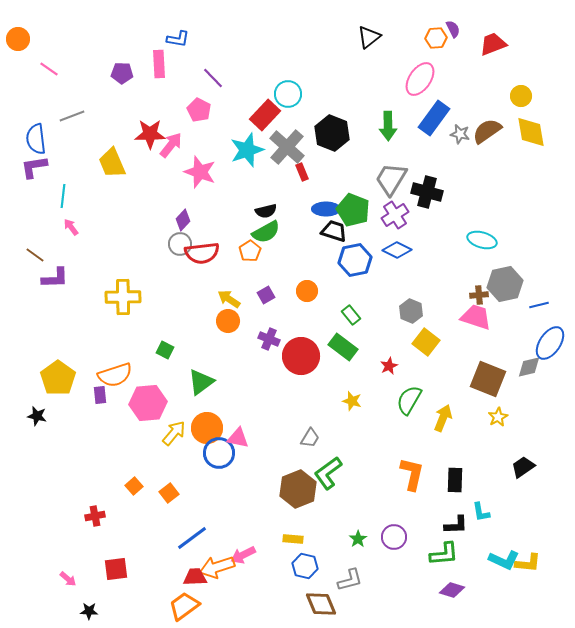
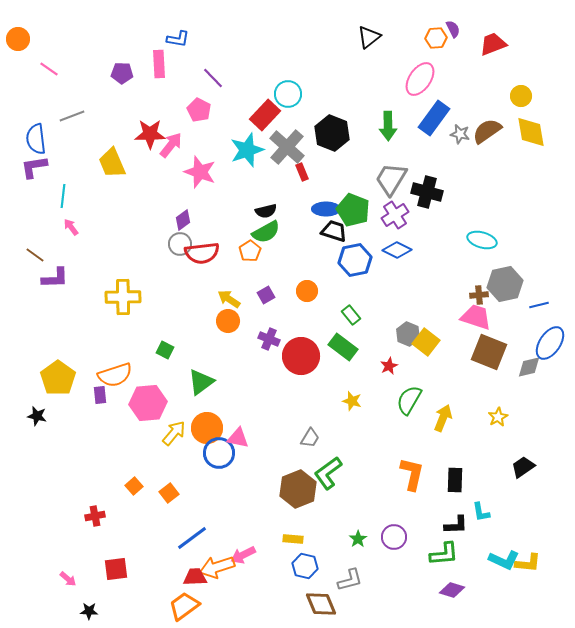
purple diamond at (183, 220): rotated 10 degrees clockwise
gray hexagon at (411, 311): moved 3 px left, 23 px down
brown square at (488, 379): moved 1 px right, 27 px up
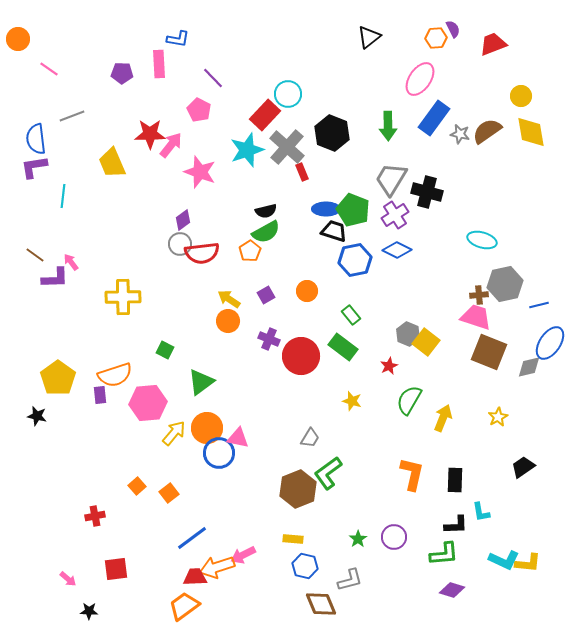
pink arrow at (71, 227): moved 35 px down
orange square at (134, 486): moved 3 px right
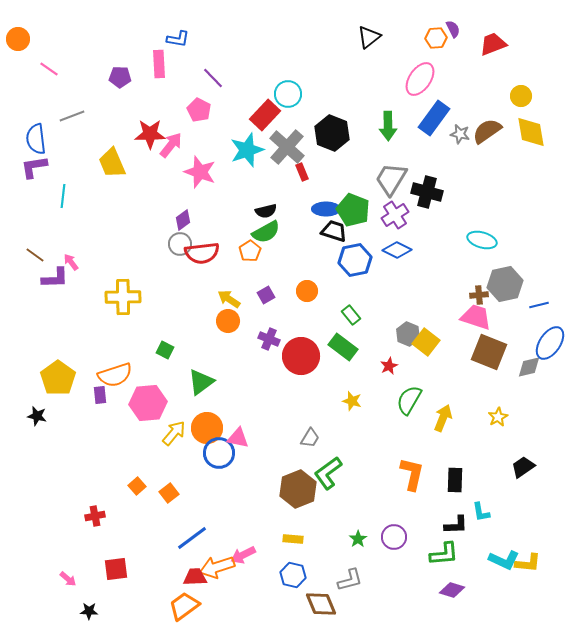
purple pentagon at (122, 73): moved 2 px left, 4 px down
blue hexagon at (305, 566): moved 12 px left, 9 px down
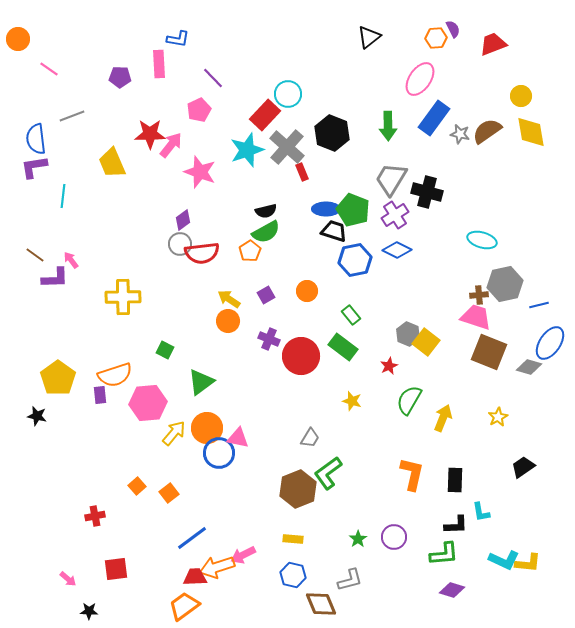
pink pentagon at (199, 110): rotated 20 degrees clockwise
pink arrow at (71, 262): moved 2 px up
gray diamond at (529, 367): rotated 30 degrees clockwise
